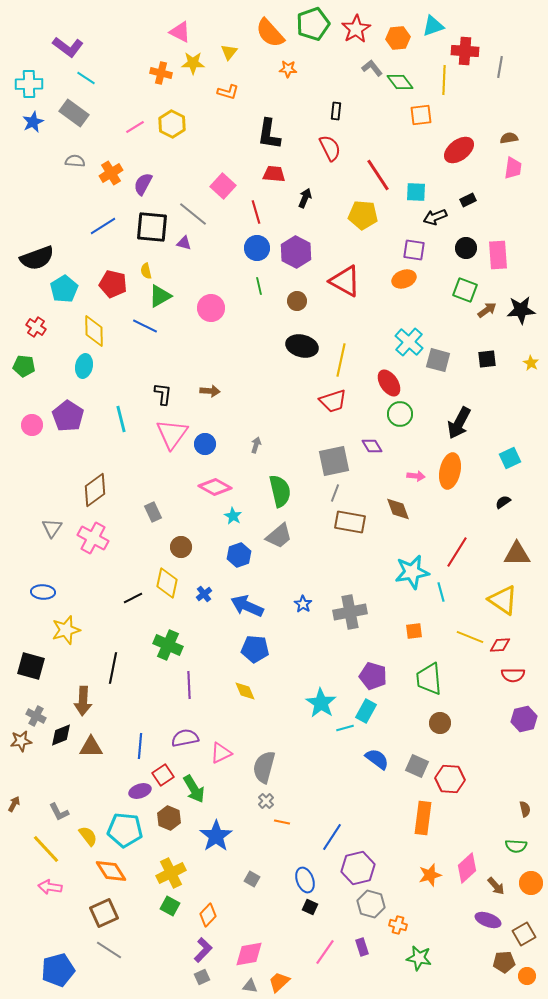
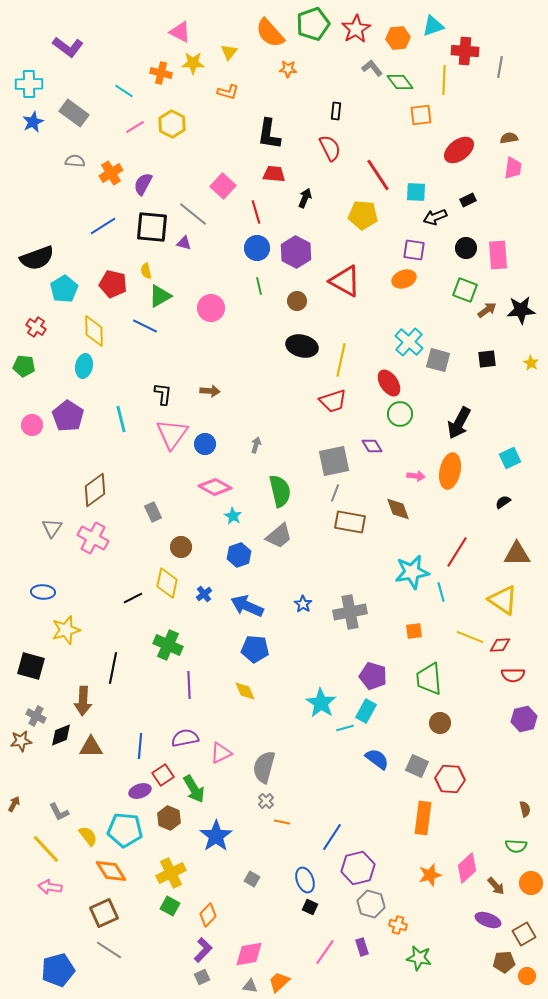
cyan line at (86, 78): moved 38 px right, 13 px down
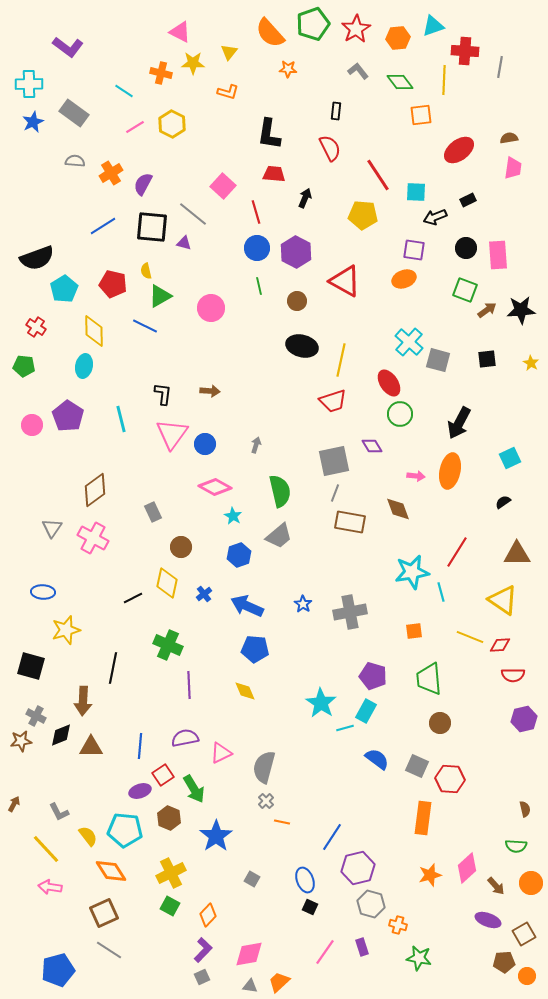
gray L-shape at (372, 68): moved 14 px left, 3 px down
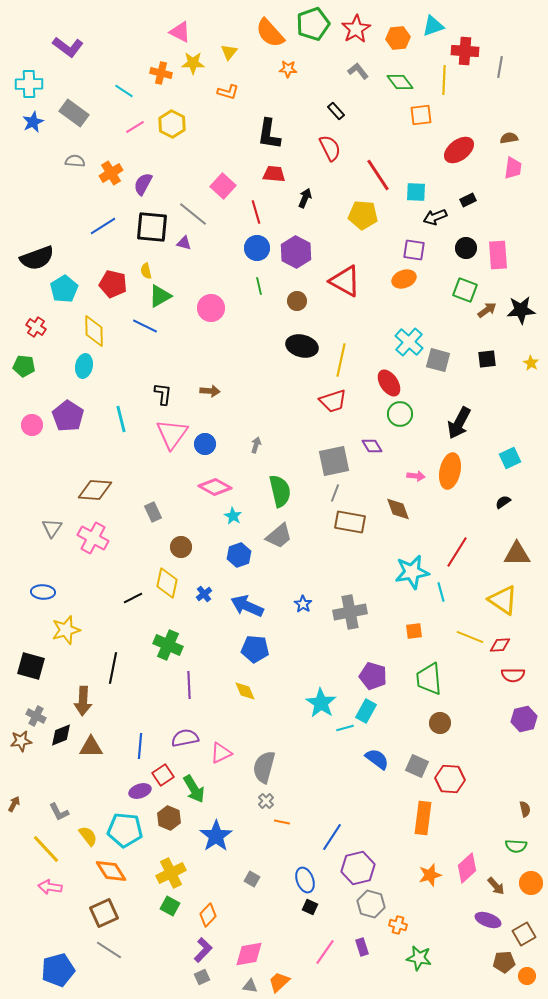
black rectangle at (336, 111): rotated 48 degrees counterclockwise
brown diamond at (95, 490): rotated 40 degrees clockwise
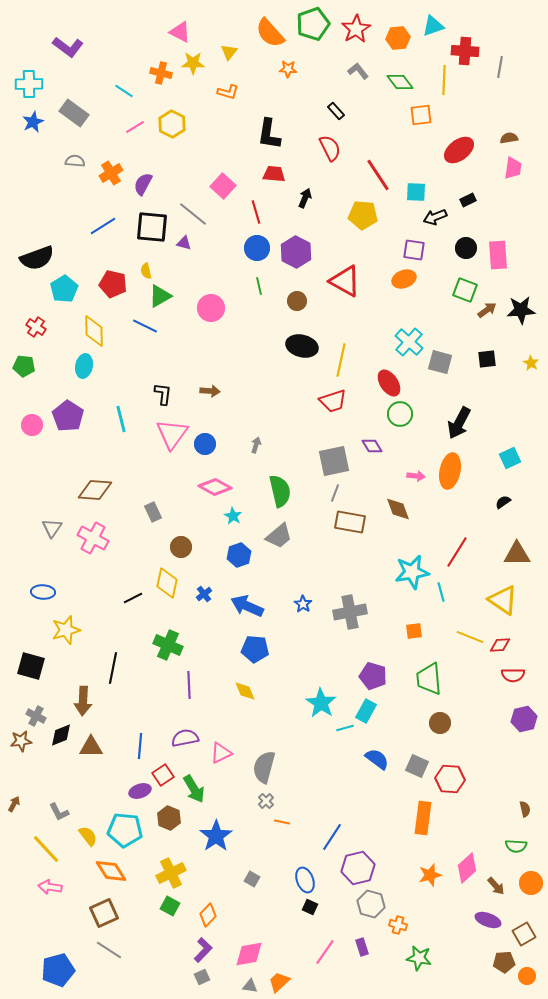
gray square at (438, 360): moved 2 px right, 2 px down
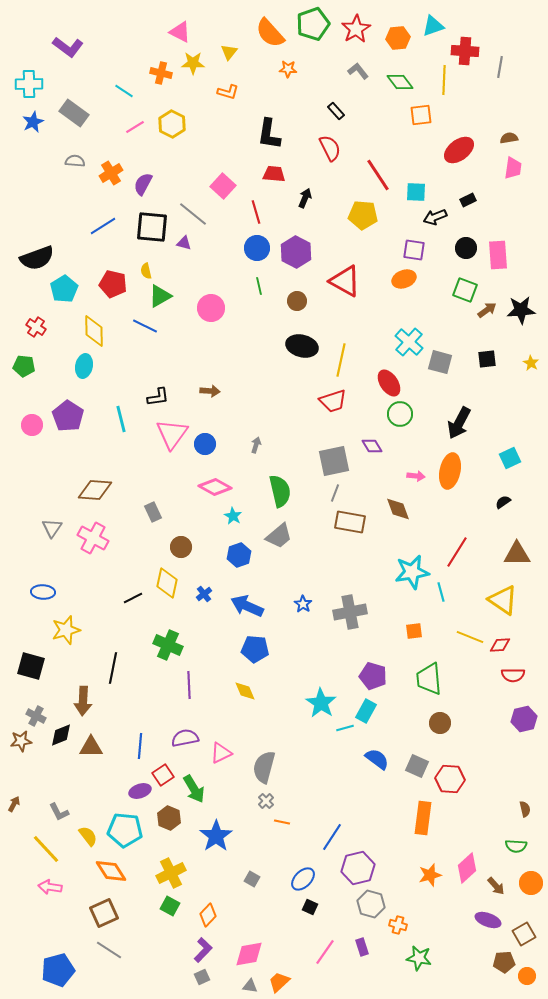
black L-shape at (163, 394): moved 5 px left, 3 px down; rotated 75 degrees clockwise
blue ellipse at (305, 880): moved 2 px left, 1 px up; rotated 65 degrees clockwise
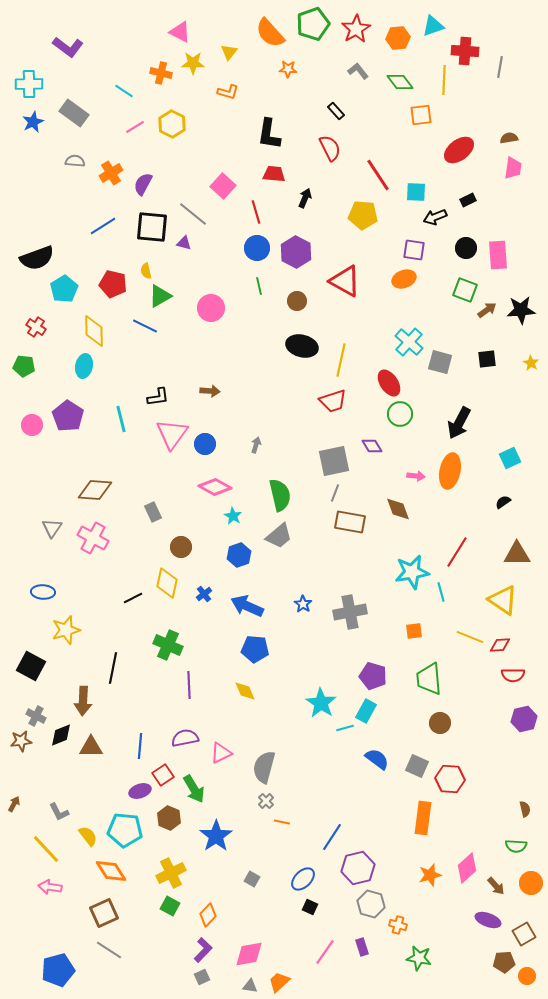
green semicircle at (280, 491): moved 4 px down
black square at (31, 666): rotated 12 degrees clockwise
